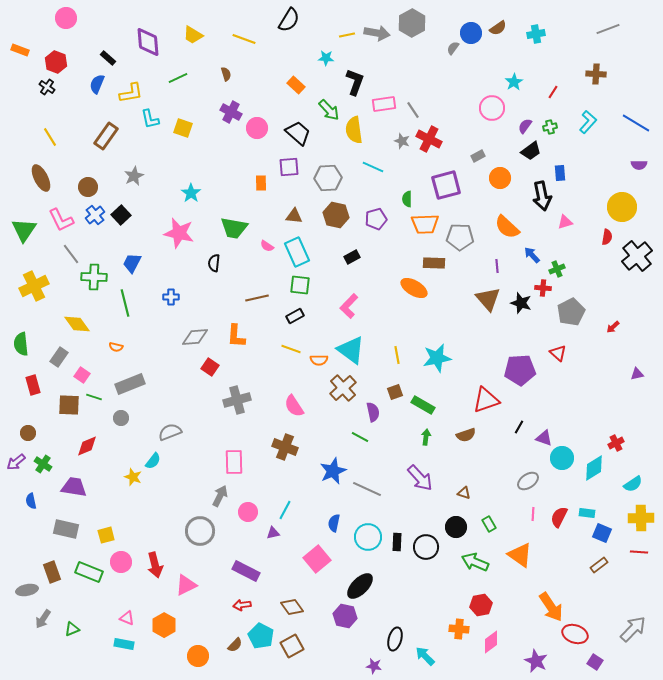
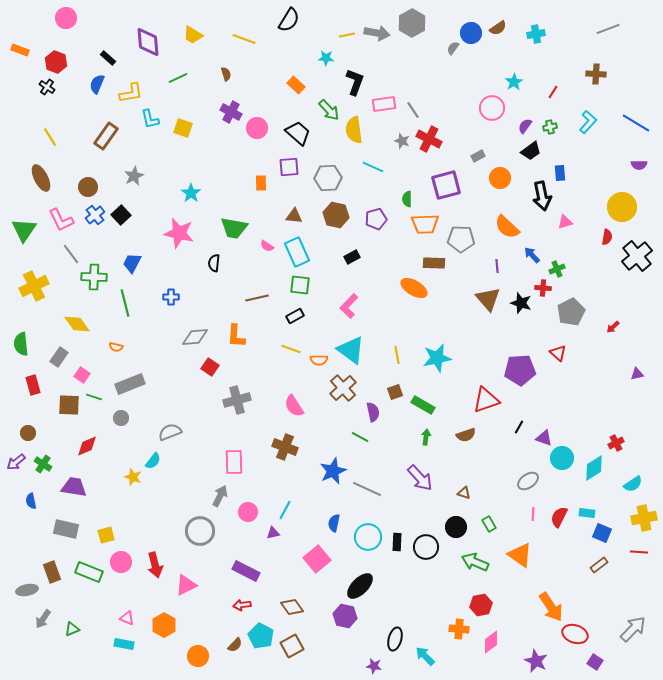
gray pentagon at (460, 237): moved 1 px right, 2 px down
yellow cross at (641, 518): moved 3 px right; rotated 10 degrees counterclockwise
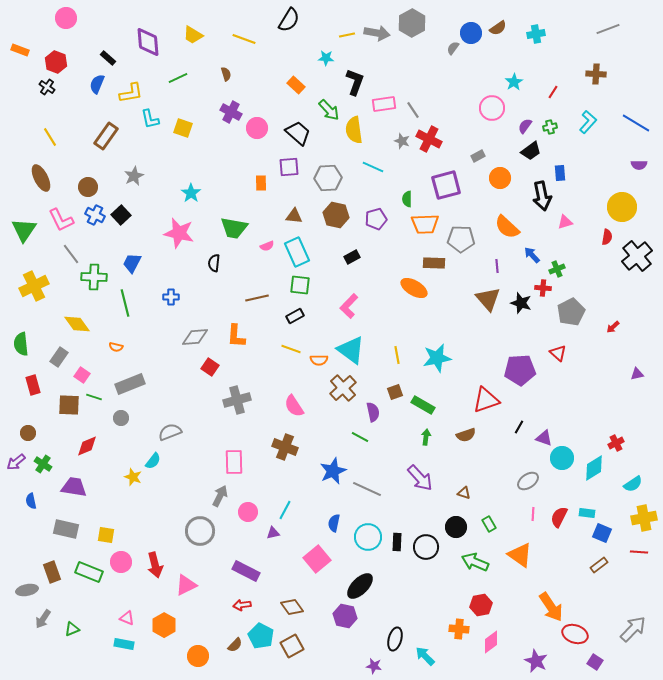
blue cross at (95, 215): rotated 24 degrees counterclockwise
pink semicircle at (267, 246): rotated 56 degrees counterclockwise
yellow square at (106, 535): rotated 24 degrees clockwise
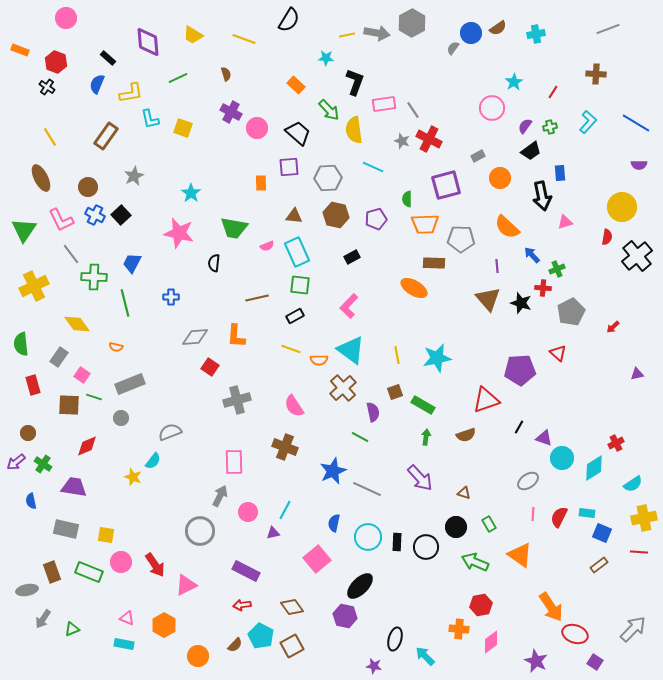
red arrow at (155, 565): rotated 20 degrees counterclockwise
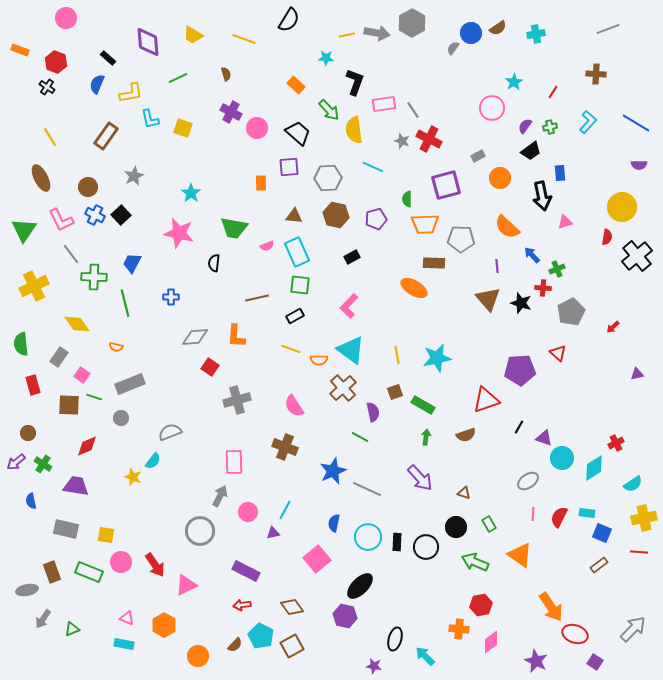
purple trapezoid at (74, 487): moved 2 px right, 1 px up
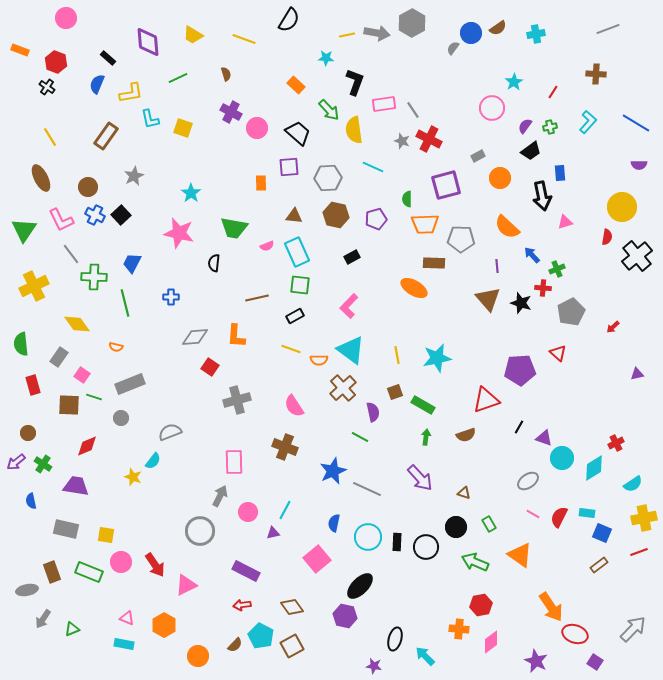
pink line at (533, 514): rotated 64 degrees counterclockwise
red line at (639, 552): rotated 24 degrees counterclockwise
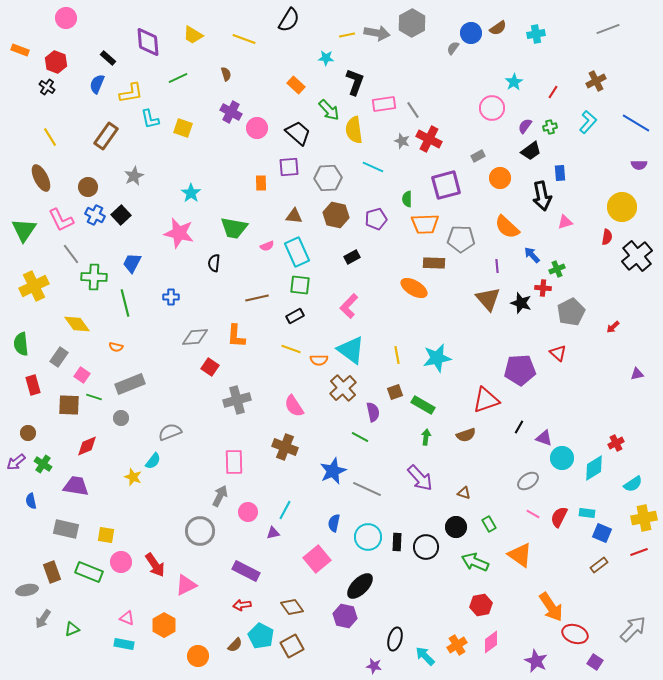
brown cross at (596, 74): moved 7 px down; rotated 30 degrees counterclockwise
orange cross at (459, 629): moved 2 px left, 16 px down; rotated 36 degrees counterclockwise
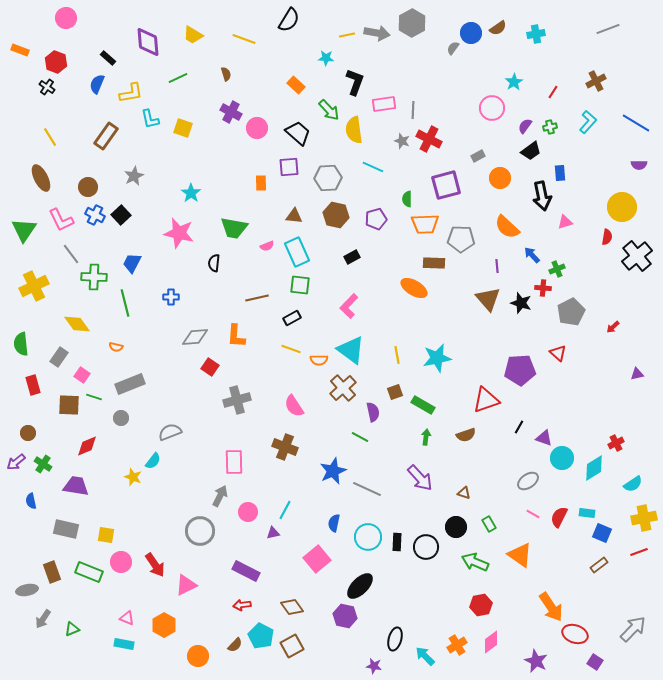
gray line at (413, 110): rotated 36 degrees clockwise
black rectangle at (295, 316): moved 3 px left, 2 px down
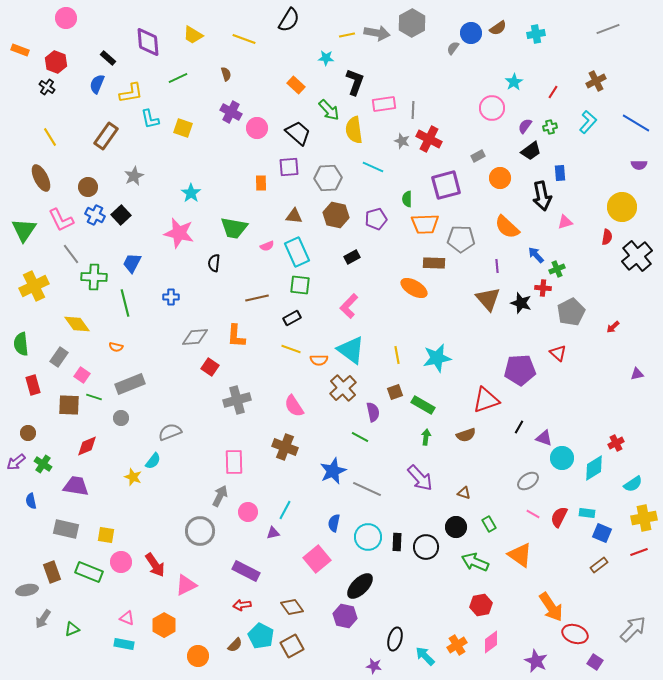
blue arrow at (532, 255): moved 4 px right
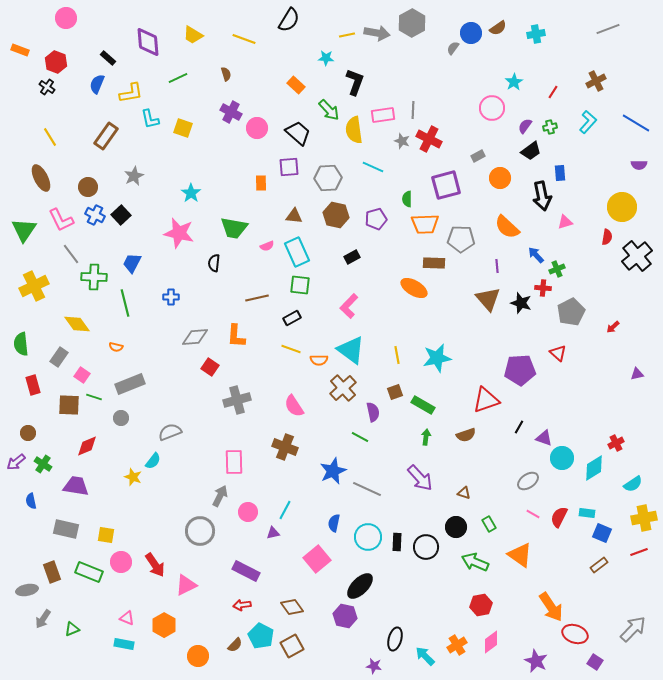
pink rectangle at (384, 104): moved 1 px left, 11 px down
